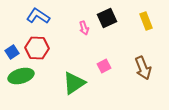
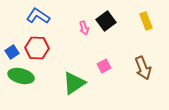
black square: moved 1 px left, 3 px down; rotated 12 degrees counterclockwise
green ellipse: rotated 30 degrees clockwise
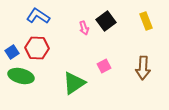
brown arrow: rotated 25 degrees clockwise
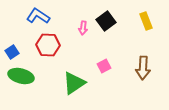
pink arrow: moved 1 px left; rotated 24 degrees clockwise
red hexagon: moved 11 px right, 3 px up
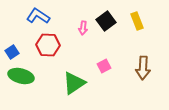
yellow rectangle: moved 9 px left
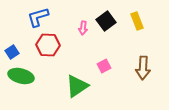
blue L-shape: moved 1 px down; rotated 50 degrees counterclockwise
green triangle: moved 3 px right, 3 px down
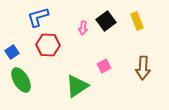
green ellipse: moved 4 px down; rotated 45 degrees clockwise
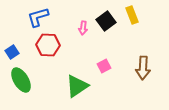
yellow rectangle: moved 5 px left, 6 px up
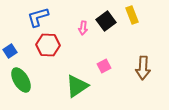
blue square: moved 2 px left, 1 px up
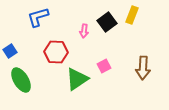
yellow rectangle: rotated 42 degrees clockwise
black square: moved 1 px right, 1 px down
pink arrow: moved 1 px right, 3 px down
red hexagon: moved 8 px right, 7 px down
green triangle: moved 7 px up
